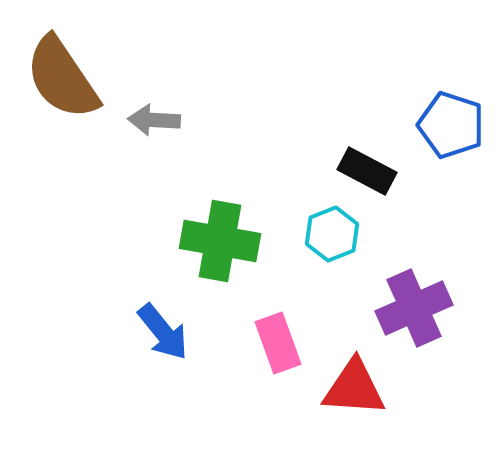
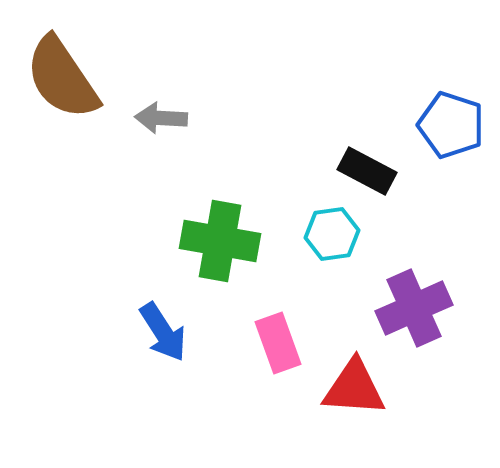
gray arrow: moved 7 px right, 2 px up
cyan hexagon: rotated 14 degrees clockwise
blue arrow: rotated 6 degrees clockwise
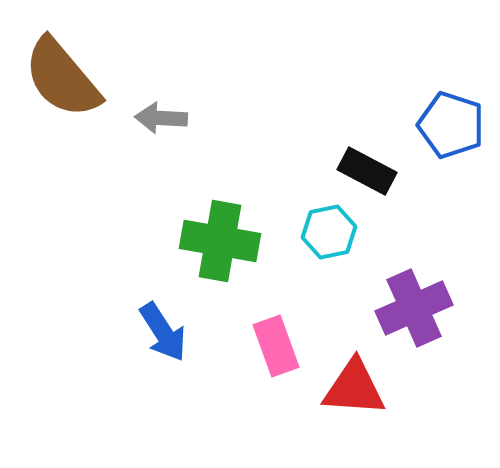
brown semicircle: rotated 6 degrees counterclockwise
cyan hexagon: moved 3 px left, 2 px up; rotated 4 degrees counterclockwise
pink rectangle: moved 2 px left, 3 px down
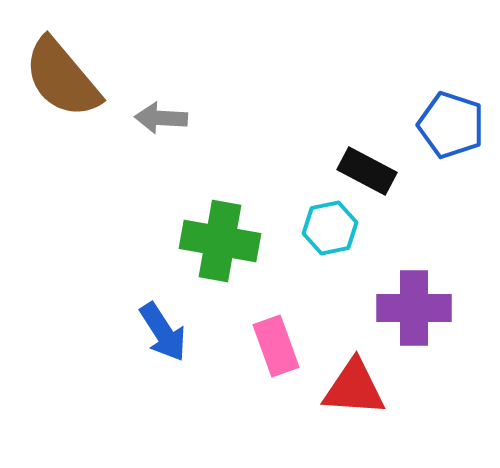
cyan hexagon: moved 1 px right, 4 px up
purple cross: rotated 24 degrees clockwise
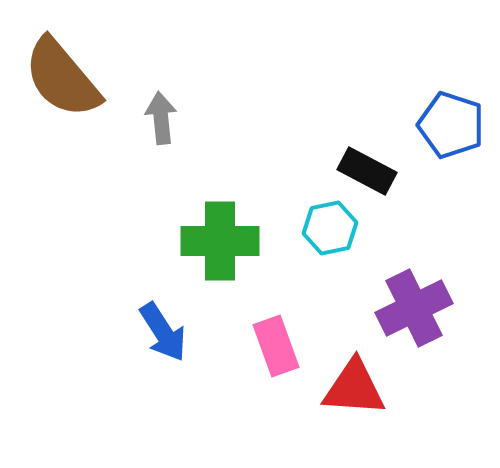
gray arrow: rotated 81 degrees clockwise
green cross: rotated 10 degrees counterclockwise
purple cross: rotated 26 degrees counterclockwise
